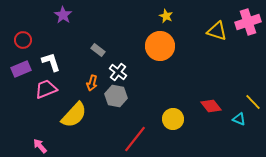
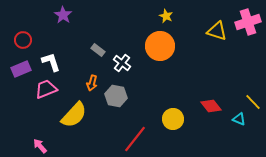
white cross: moved 4 px right, 9 px up
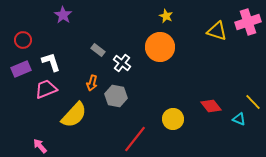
orange circle: moved 1 px down
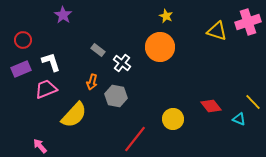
orange arrow: moved 1 px up
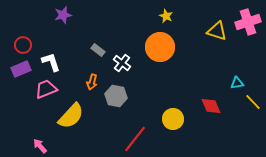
purple star: rotated 24 degrees clockwise
red circle: moved 5 px down
red diamond: rotated 15 degrees clockwise
yellow semicircle: moved 3 px left, 1 px down
cyan triangle: moved 2 px left, 36 px up; rotated 32 degrees counterclockwise
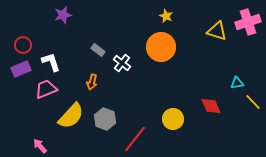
orange circle: moved 1 px right
gray hexagon: moved 11 px left, 23 px down; rotated 10 degrees clockwise
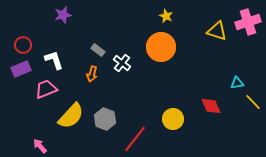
white L-shape: moved 3 px right, 2 px up
orange arrow: moved 8 px up
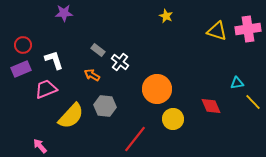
purple star: moved 1 px right, 2 px up; rotated 12 degrees clockwise
pink cross: moved 7 px down; rotated 10 degrees clockwise
orange circle: moved 4 px left, 42 px down
white cross: moved 2 px left, 1 px up
orange arrow: moved 1 px down; rotated 105 degrees clockwise
gray hexagon: moved 13 px up; rotated 15 degrees counterclockwise
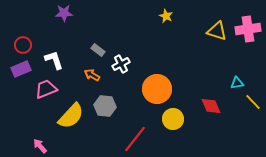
white cross: moved 1 px right, 2 px down; rotated 24 degrees clockwise
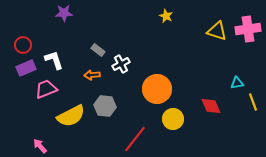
purple rectangle: moved 5 px right, 1 px up
orange arrow: rotated 35 degrees counterclockwise
yellow line: rotated 24 degrees clockwise
yellow semicircle: rotated 20 degrees clockwise
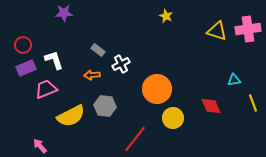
cyan triangle: moved 3 px left, 3 px up
yellow line: moved 1 px down
yellow circle: moved 1 px up
